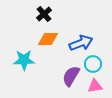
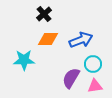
blue arrow: moved 3 px up
purple semicircle: moved 2 px down
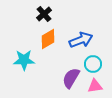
orange diamond: rotated 30 degrees counterclockwise
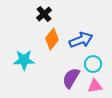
orange diamond: moved 4 px right; rotated 20 degrees counterclockwise
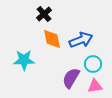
orange diamond: rotated 50 degrees counterclockwise
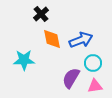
black cross: moved 3 px left
cyan circle: moved 1 px up
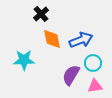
purple semicircle: moved 3 px up
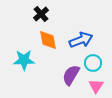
orange diamond: moved 4 px left, 1 px down
pink triangle: moved 1 px right; rotated 49 degrees counterclockwise
